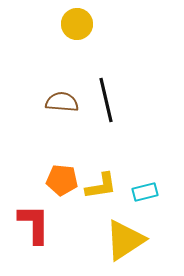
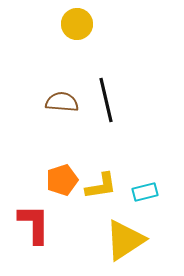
orange pentagon: rotated 24 degrees counterclockwise
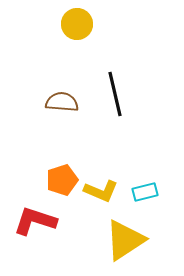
black line: moved 9 px right, 6 px up
yellow L-shape: moved 5 px down; rotated 32 degrees clockwise
red L-shape: moved 1 px right, 3 px up; rotated 72 degrees counterclockwise
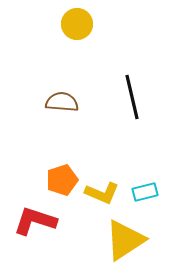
black line: moved 17 px right, 3 px down
yellow L-shape: moved 1 px right, 2 px down
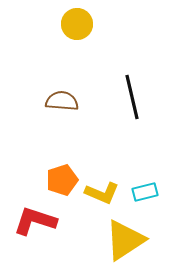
brown semicircle: moved 1 px up
